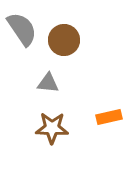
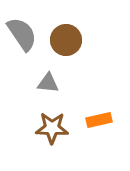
gray semicircle: moved 5 px down
brown circle: moved 2 px right
orange rectangle: moved 10 px left, 3 px down
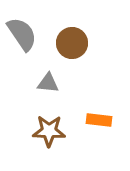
brown circle: moved 6 px right, 3 px down
orange rectangle: rotated 20 degrees clockwise
brown star: moved 3 px left, 3 px down
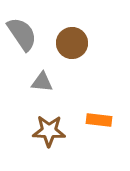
gray triangle: moved 6 px left, 1 px up
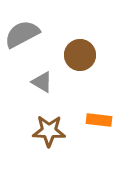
gray semicircle: rotated 84 degrees counterclockwise
brown circle: moved 8 px right, 12 px down
gray triangle: rotated 25 degrees clockwise
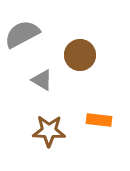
gray triangle: moved 2 px up
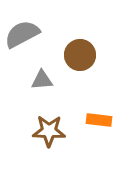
gray triangle: rotated 35 degrees counterclockwise
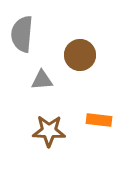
gray semicircle: rotated 57 degrees counterclockwise
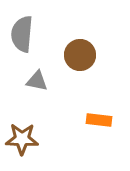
gray triangle: moved 5 px left, 1 px down; rotated 15 degrees clockwise
brown star: moved 27 px left, 8 px down
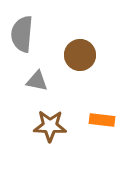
orange rectangle: moved 3 px right
brown star: moved 28 px right, 13 px up
